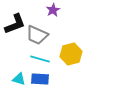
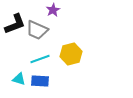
gray trapezoid: moved 5 px up
cyan line: rotated 36 degrees counterclockwise
blue rectangle: moved 2 px down
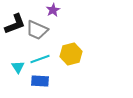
cyan triangle: moved 1 px left, 12 px up; rotated 40 degrees clockwise
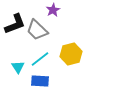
gray trapezoid: rotated 20 degrees clockwise
cyan line: rotated 18 degrees counterclockwise
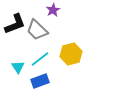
blue rectangle: rotated 24 degrees counterclockwise
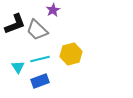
cyan line: rotated 24 degrees clockwise
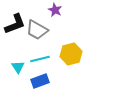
purple star: moved 2 px right; rotated 16 degrees counterclockwise
gray trapezoid: rotated 15 degrees counterclockwise
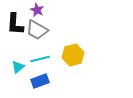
purple star: moved 18 px left
black L-shape: rotated 115 degrees clockwise
yellow hexagon: moved 2 px right, 1 px down
cyan triangle: rotated 24 degrees clockwise
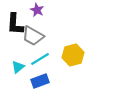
gray trapezoid: moved 4 px left, 6 px down
cyan line: rotated 18 degrees counterclockwise
